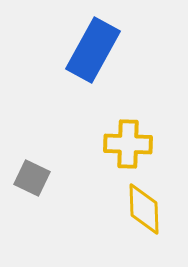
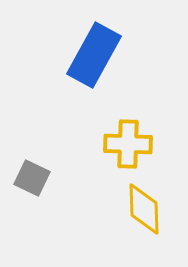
blue rectangle: moved 1 px right, 5 px down
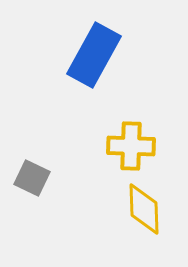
yellow cross: moved 3 px right, 2 px down
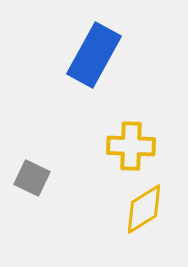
yellow diamond: rotated 60 degrees clockwise
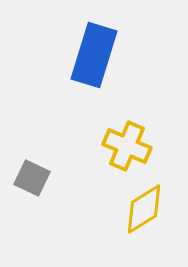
blue rectangle: rotated 12 degrees counterclockwise
yellow cross: moved 4 px left; rotated 21 degrees clockwise
